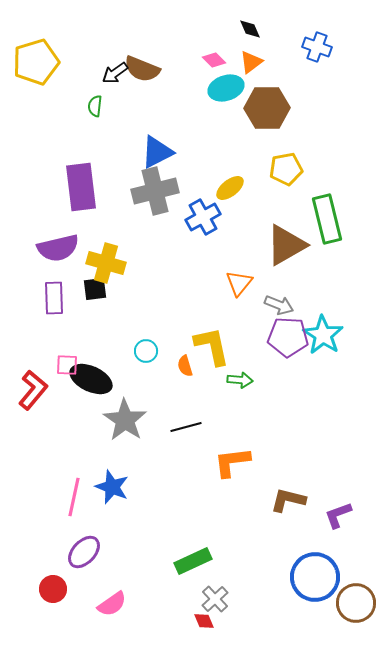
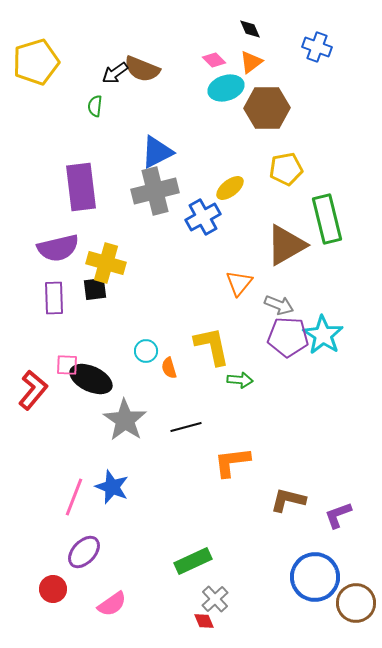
orange semicircle at (185, 366): moved 16 px left, 2 px down
pink line at (74, 497): rotated 9 degrees clockwise
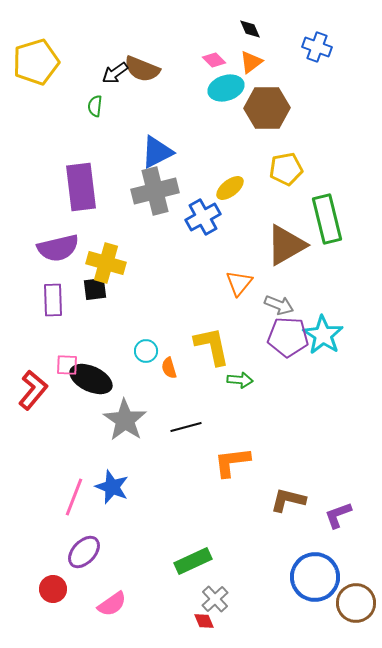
purple rectangle at (54, 298): moved 1 px left, 2 px down
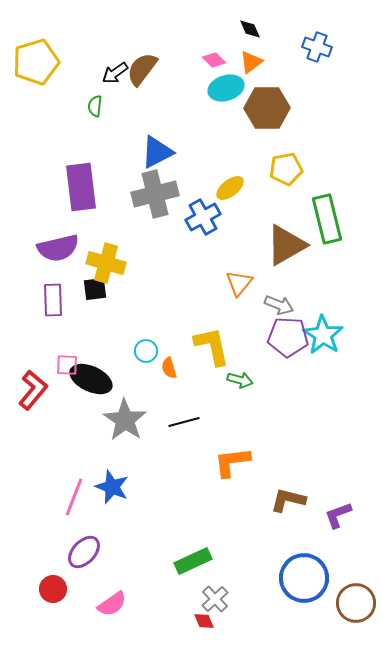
brown semicircle at (142, 69): rotated 105 degrees clockwise
gray cross at (155, 191): moved 3 px down
green arrow at (240, 380): rotated 10 degrees clockwise
black line at (186, 427): moved 2 px left, 5 px up
blue circle at (315, 577): moved 11 px left, 1 px down
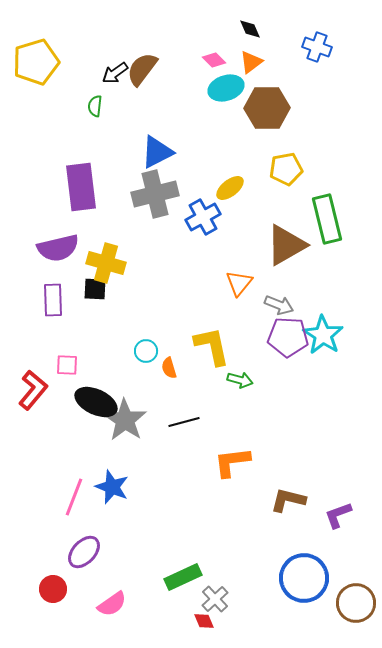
black square at (95, 289): rotated 10 degrees clockwise
black ellipse at (91, 379): moved 5 px right, 23 px down
green rectangle at (193, 561): moved 10 px left, 16 px down
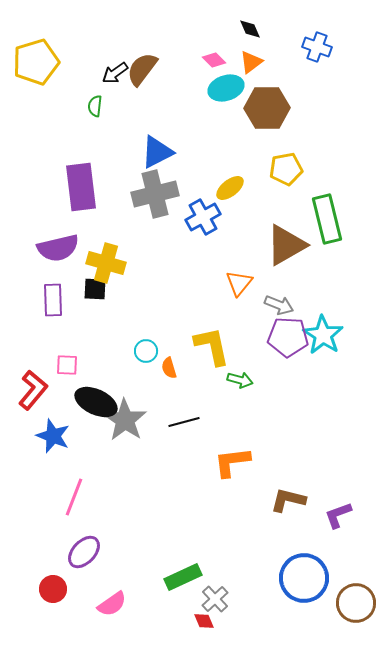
blue star at (112, 487): moved 59 px left, 51 px up
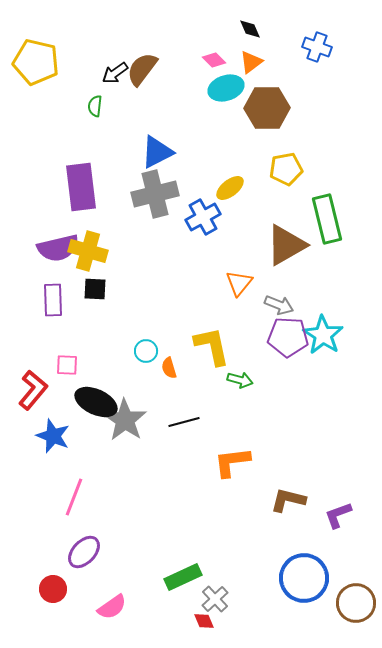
yellow pentagon at (36, 62): rotated 30 degrees clockwise
yellow cross at (106, 263): moved 18 px left, 12 px up
pink semicircle at (112, 604): moved 3 px down
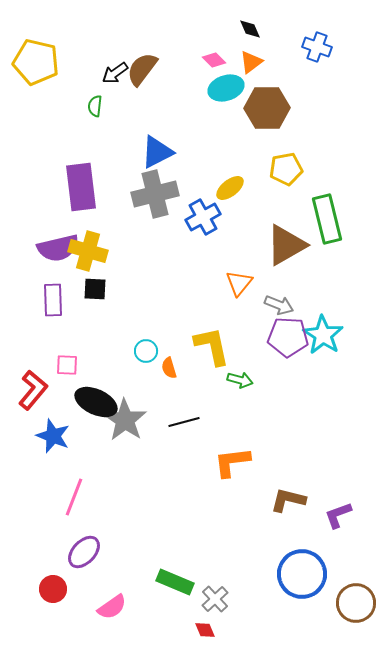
green rectangle at (183, 577): moved 8 px left, 5 px down; rotated 48 degrees clockwise
blue circle at (304, 578): moved 2 px left, 4 px up
red diamond at (204, 621): moved 1 px right, 9 px down
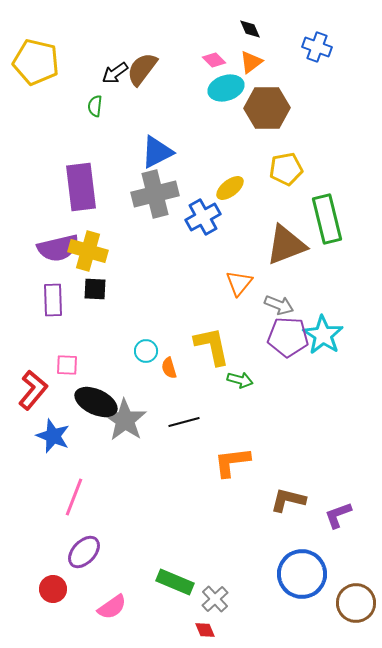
brown triangle at (286, 245): rotated 9 degrees clockwise
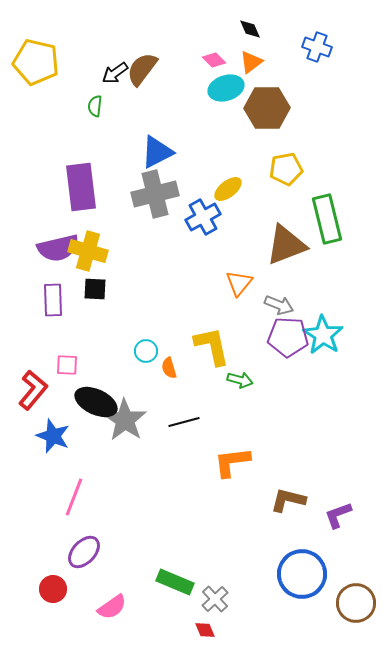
yellow ellipse at (230, 188): moved 2 px left, 1 px down
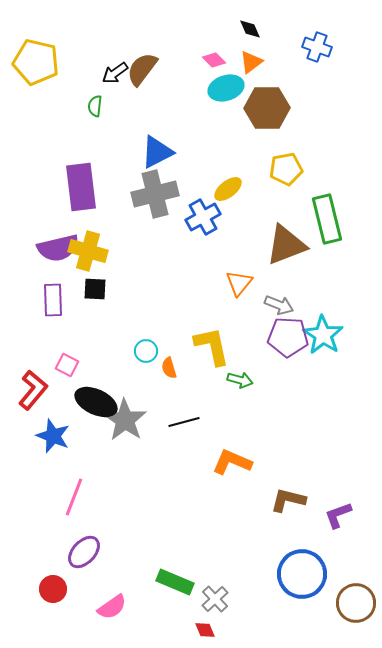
pink square at (67, 365): rotated 25 degrees clockwise
orange L-shape at (232, 462): rotated 30 degrees clockwise
